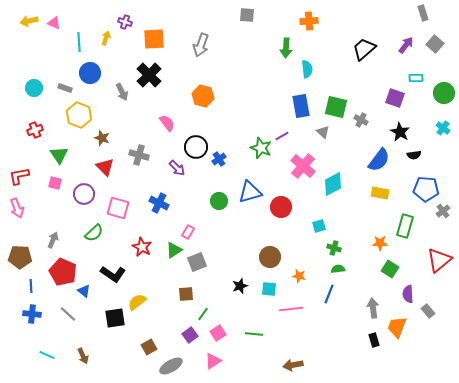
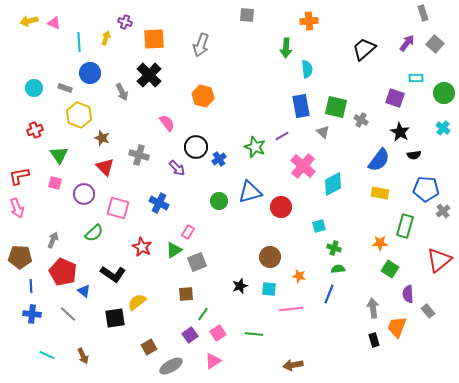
purple arrow at (406, 45): moved 1 px right, 2 px up
green star at (261, 148): moved 6 px left, 1 px up
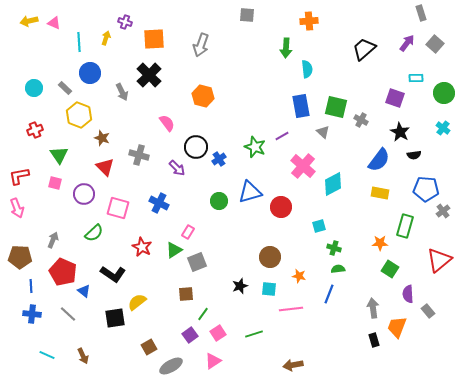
gray rectangle at (423, 13): moved 2 px left
gray rectangle at (65, 88): rotated 24 degrees clockwise
green line at (254, 334): rotated 24 degrees counterclockwise
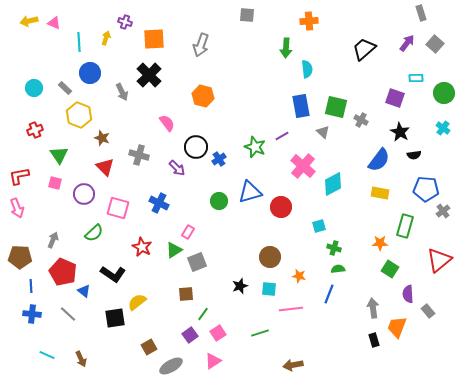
green line at (254, 334): moved 6 px right, 1 px up
brown arrow at (83, 356): moved 2 px left, 3 px down
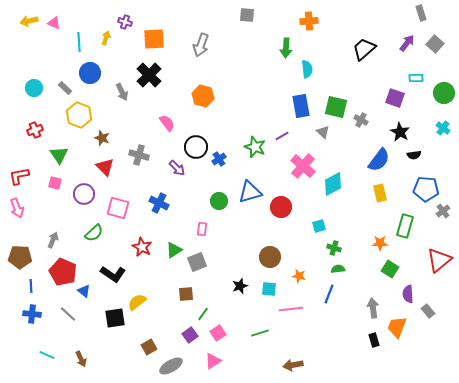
yellow rectangle at (380, 193): rotated 66 degrees clockwise
pink rectangle at (188, 232): moved 14 px right, 3 px up; rotated 24 degrees counterclockwise
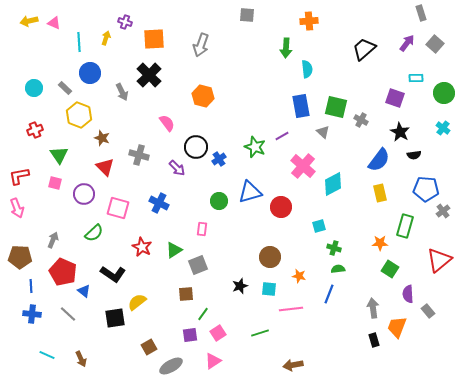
gray square at (197, 262): moved 1 px right, 3 px down
purple square at (190, 335): rotated 28 degrees clockwise
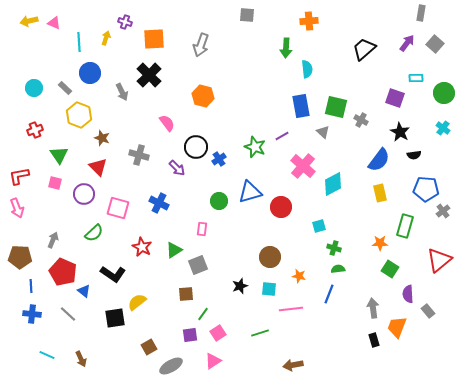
gray rectangle at (421, 13): rotated 28 degrees clockwise
red triangle at (105, 167): moved 7 px left
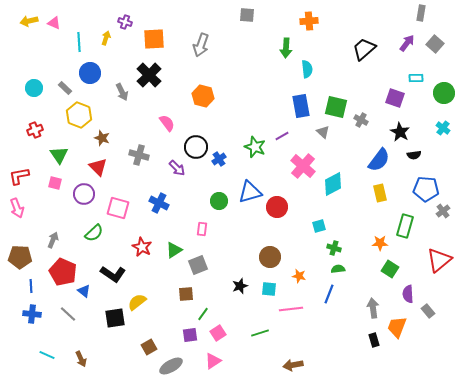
red circle at (281, 207): moved 4 px left
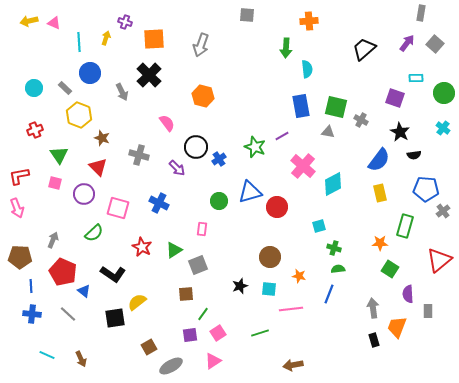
gray triangle at (323, 132): moved 5 px right; rotated 32 degrees counterclockwise
gray rectangle at (428, 311): rotated 40 degrees clockwise
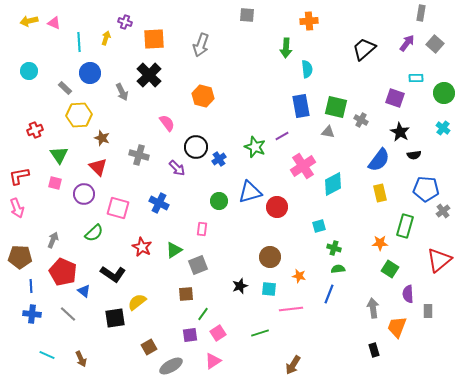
cyan circle at (34, 88): moved 5 px left, 17 px up
yellow hexagon at (79, 115): rotated 25 degrees counterclockwise
pink cross at (303, 166): rotated 15 degrees clockwise
black rectangle at (374, 340): moved 10 px down
brown arrow at (293, 365): rotated 48 degrees counterclockwise
